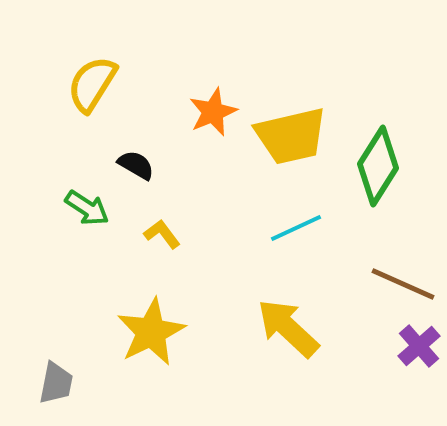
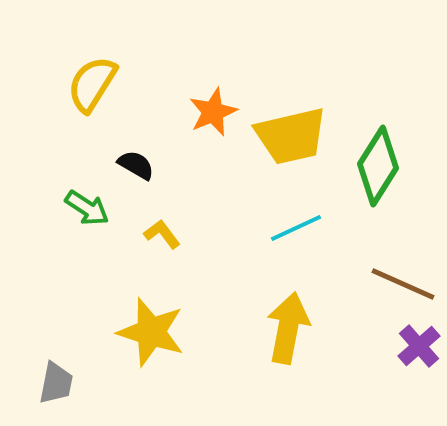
yellow arrow: rotated 58 degrees clockwise
yellow star: rotated 28 degrees counterclockwise
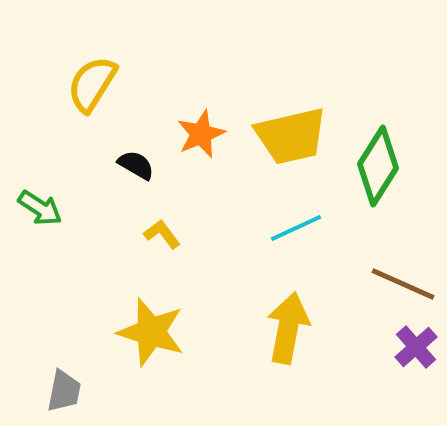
orange star: moved 12 px left, 22 px down
green arrow: moved 47 px left
purple cross: moved 3 px left, 1 px down
gray trapezoid: moved 8 px right, 8 px down
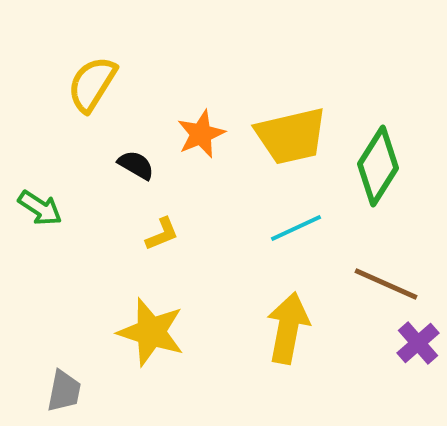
yellow L-shape: rotated 105 degrees clockwise
brown line: moved 17 px left
purple cross: moved 2 px right, 4 px up
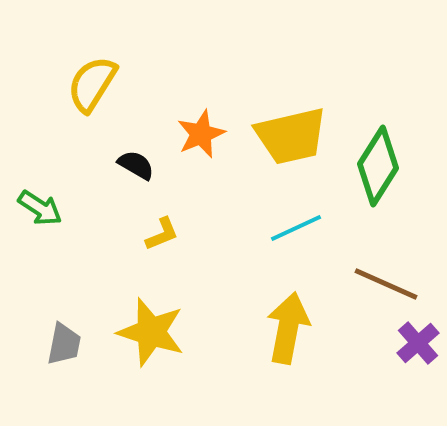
gray trapezoid: moved 47 px up
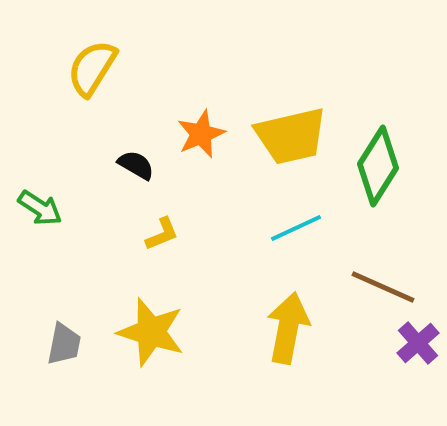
yellow semicircle: moved 16 px up
brown line: moved 3 px left, 3 px down
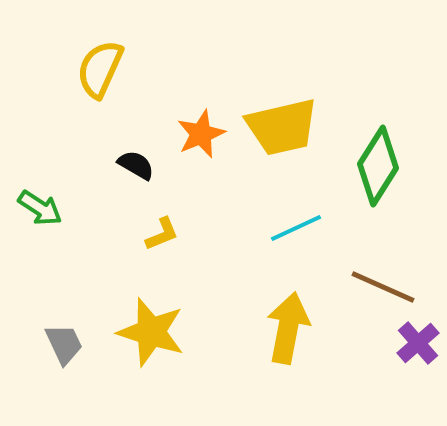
yellow semicircle: moved 8 px right, 1 px down; rotated 8 degrees counterclockwise
yellow trapezoid: moved 9 px left, 9 px up
gray trapezoid: rotated 36 degrees counterclockwise
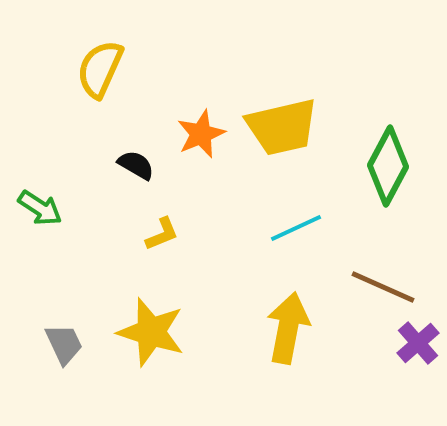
green diamond: moved 10 px right; rotated 4 degrees counterclockwise
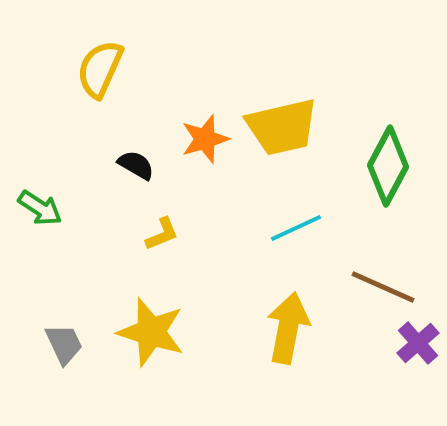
orange star: moved 4 px right, 5 px down; rotated 6 degrees clockwise
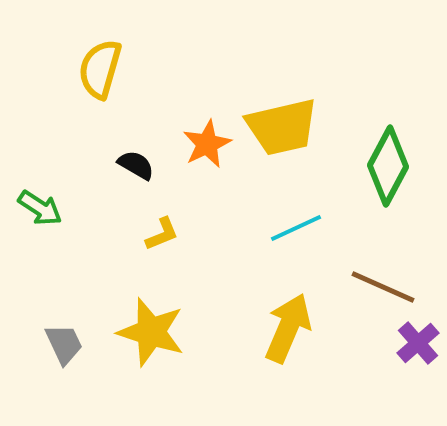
yellow semicircle: rotated 8 degrees counterclockwise
orange star: moved 2 px right, 5 px down; rotated 9 degrees counterclockwise
yellow arrow: rotated 12 degrees clockwise
